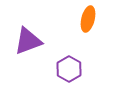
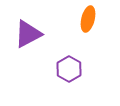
purple triangle: moved 7 px up; rotated 8 degrees counterclockwise
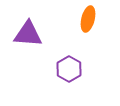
purple triangle: rotated 32 degrees clockwise
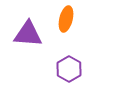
orange ellipse: moved 22 px left
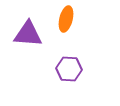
purple hexagon: rotated 25 degrees counterclockwise
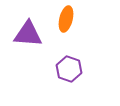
purple hexagon: rotated 15 degrees clockwise
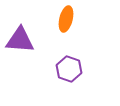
purple triangle: moved 8 px left, 6 px down
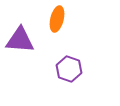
orange ellipse: moved 9 px left
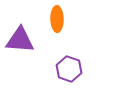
orange ellipse: rotated 15 degrees counterclockwise
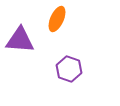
orange ellipse: rotated 25 degrees clockwise
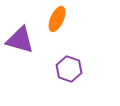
purple triangle: rotated 12 degrees clockwise
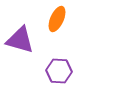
purple hexagon: moved 10 px left, 2 px down; rotated 15 degrees counterclockwise
